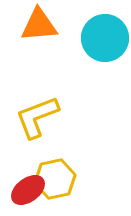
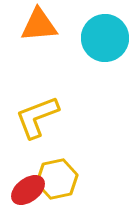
yellow hexagon: moved 2 px right
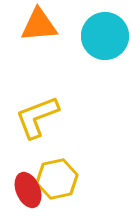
cyan circle: moved 2 px up
red ellipse: rotated 76 degrees counterclockwise
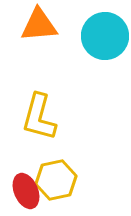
yellow L-shape: moved 2 px right; rotated 54 degrees counterclockwise
yellow hexagon: moved 1 px left, 1 px down
red ellipse: moved 2 px left, 1 px down
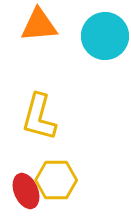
yellow hexagon: rotated 12 degrees clockwise
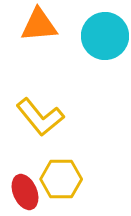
yellow L-shape: moved 1 px right; rotated 54 degrees counterclockwise
yellow hexagon: moved 5 px right, 1 px up
red ellipse: moved 1 px left, 1 px down
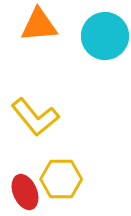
yellow L-shape: moved 5 px left
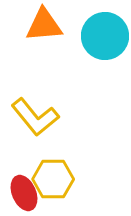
orange triangle: moved 5 px right
yellow hexagon: moved 8 px left
red ellipse: moved 1 px left, 1 px down
